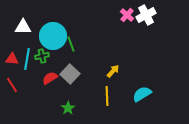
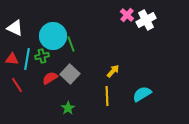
white cross: moved 5 px down
white triangle: moved 8 px left, 1 px down; rotated 24 degrees clockwise
red line: moved 5 px right
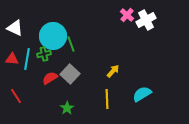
green cross: moved 2 px right, 2 px up
red line: moved 1 px left, 11 px down
yellow line: moved 3 px down
green star: moved 1 px left
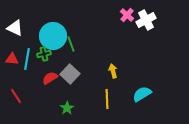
yellow arrow: rotated 56 degrees counterclockwise
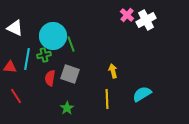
green cross: moved 1 px down
red triangle: moved 2 px left, 8 px down
gray square: rotated 24 degrees counterclockwise
red semicircle: rotated 49 degrees counterclockwise
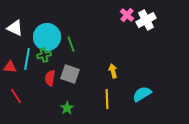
cyan circle: moved 6 px left, 1 px down
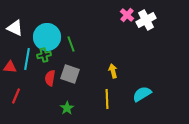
red line: rotated 56 degrees clockwise
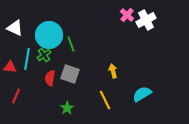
cyan circle: moved 2 px right, 2 px up
green cross: rotated 24 degrees counterclockwise
yellow line: moved 2 px left, 1 px down; rotated 24 degrees counterclockwise
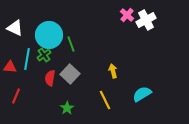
gray square: rotated 24 degrees clockwise
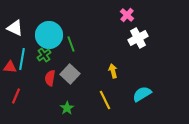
white cross: moved 8 px left, 18 px down
cyan line: moved 5 px left
